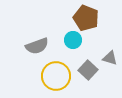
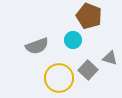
brown pentagon: moved 3 px right, 2 px up
yellow circle: moved 3 px right, 2 px down
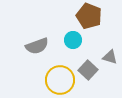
gray triangle: moved 1 px up
yellow circle: moved 1 px right, 2 px down
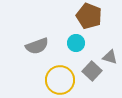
cyan circle: moved 3 px right, 3 px down
gray square: moved 4 px right, 1 px down
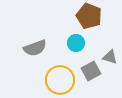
gray semicircle: moved 2 px left, 2 px down
gray square: moved 1 px left; rotated 18 degrees clockwise
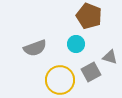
cyan circle: moved 1 px down
gray square: moved 1 px down
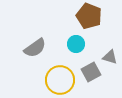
gray semicircle: rotated 15 degrees counterclockwise
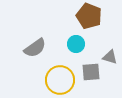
gray square: rotated 24 degrees clockwise
